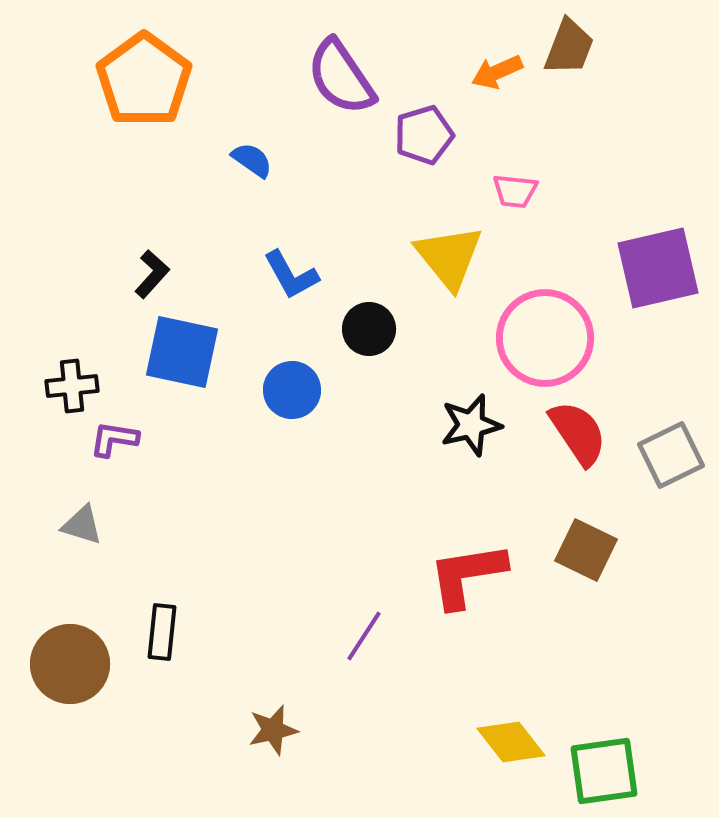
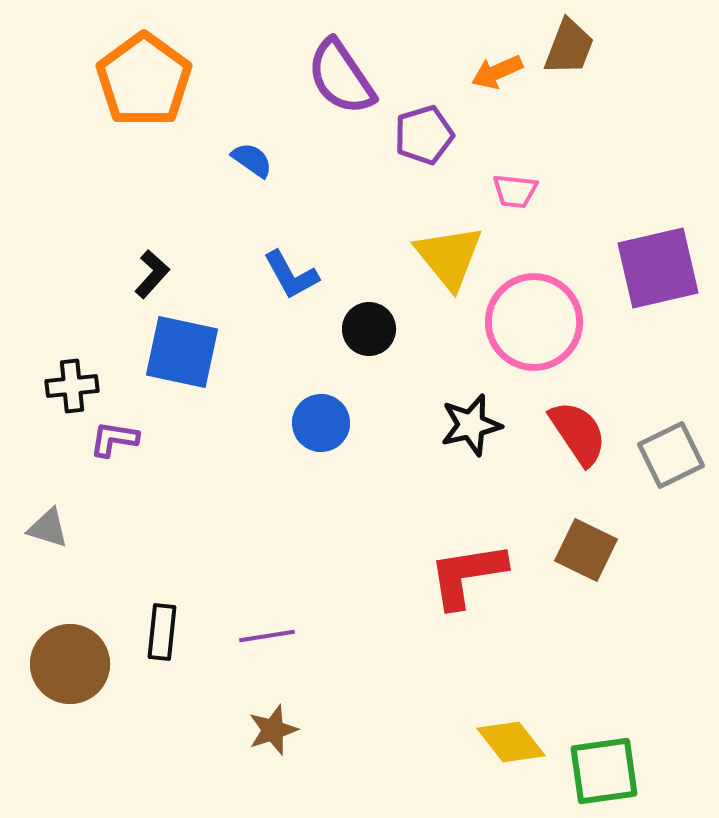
pink circle: moved 11 px left, 16 px up
blue circle: moved 29 px right, 33 px down
gray triangle: moved 34 px left, 3 px down
purple line: moved 97 px left; rotated 48 degrees clockwise
brown star: rotated 6 degrees counterclockwise
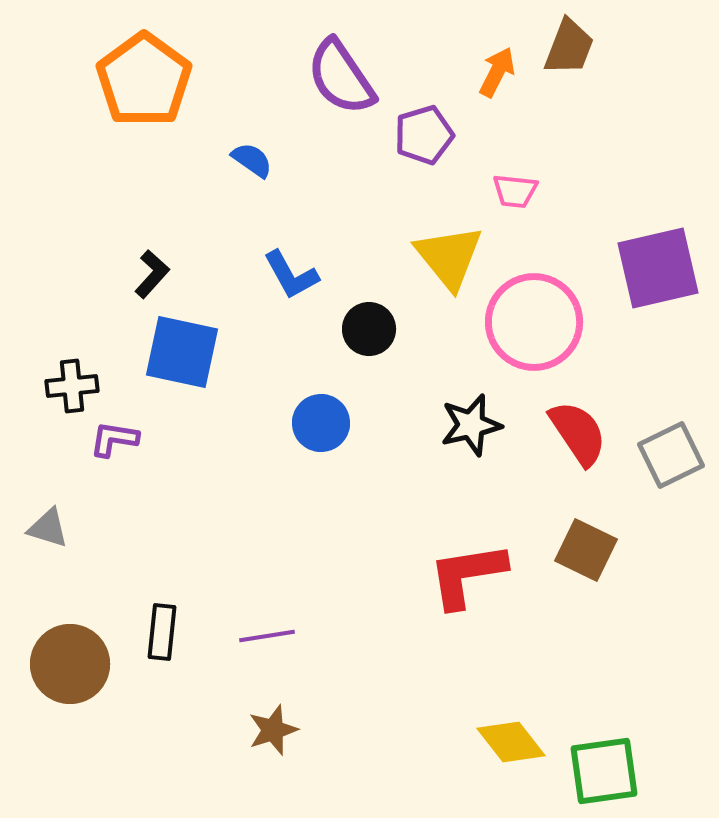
orange arrow: rotated 141 degrees clockwise
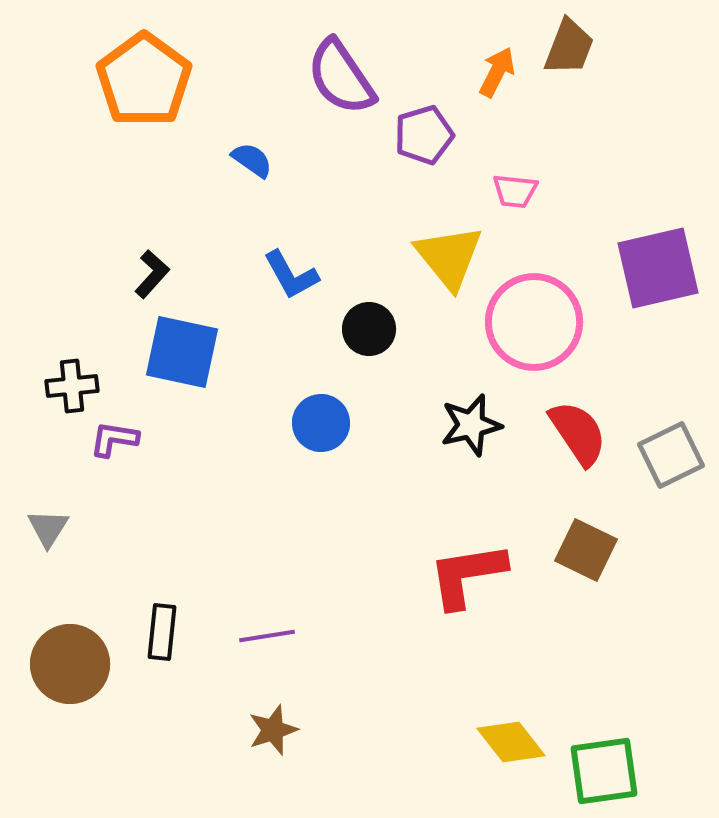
gray triangle: rotated 45 degrees clockwise
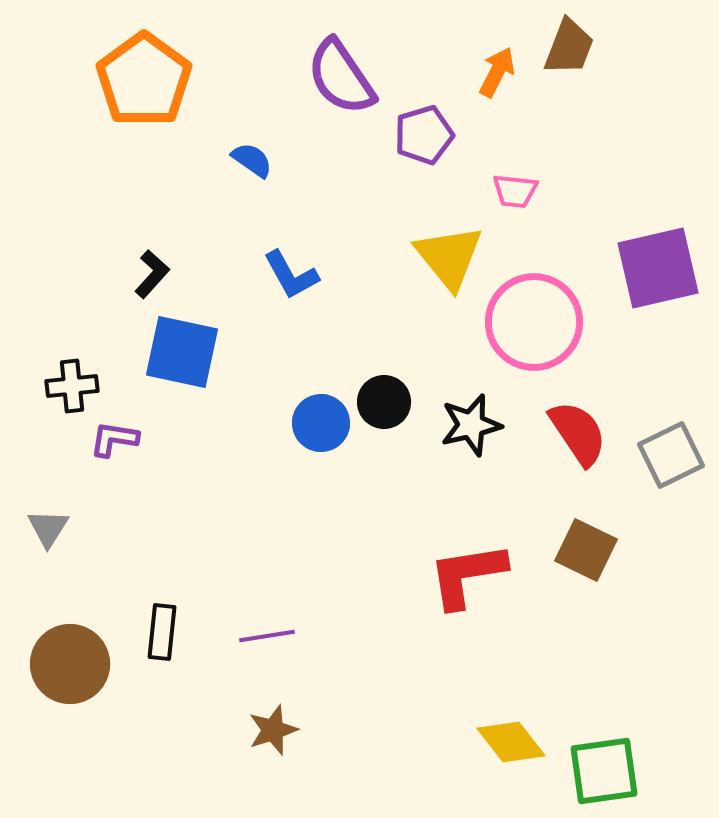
black circle: moved 15 px right, 73 px down
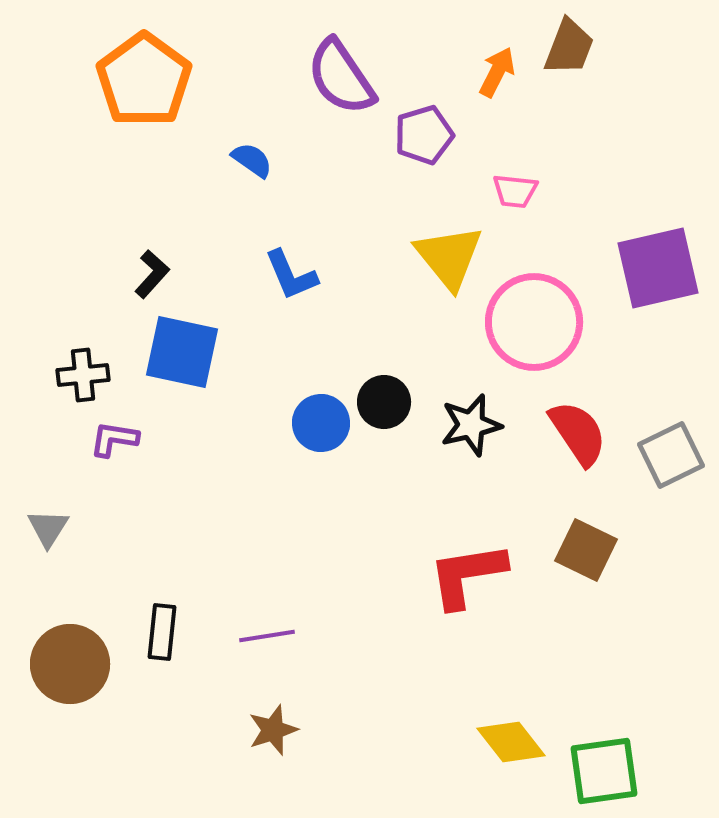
blue L-shape: rotated 6 degrees clockwise
black cross: moved 11 px right, 11 px up
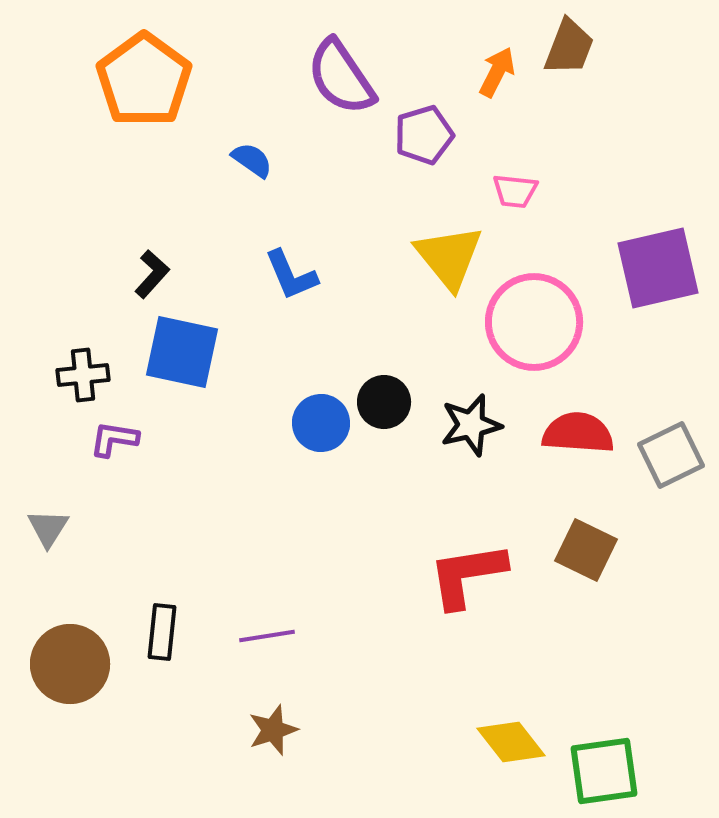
red semicircle: rotated 52 degrees counterclockwise
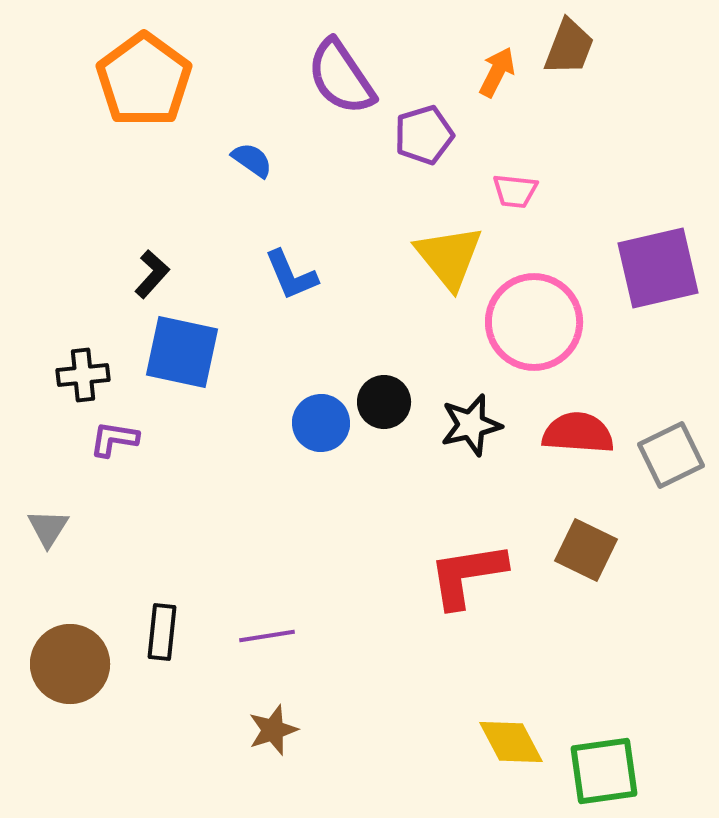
yellow diamond: rotated 10 degrees clockwise
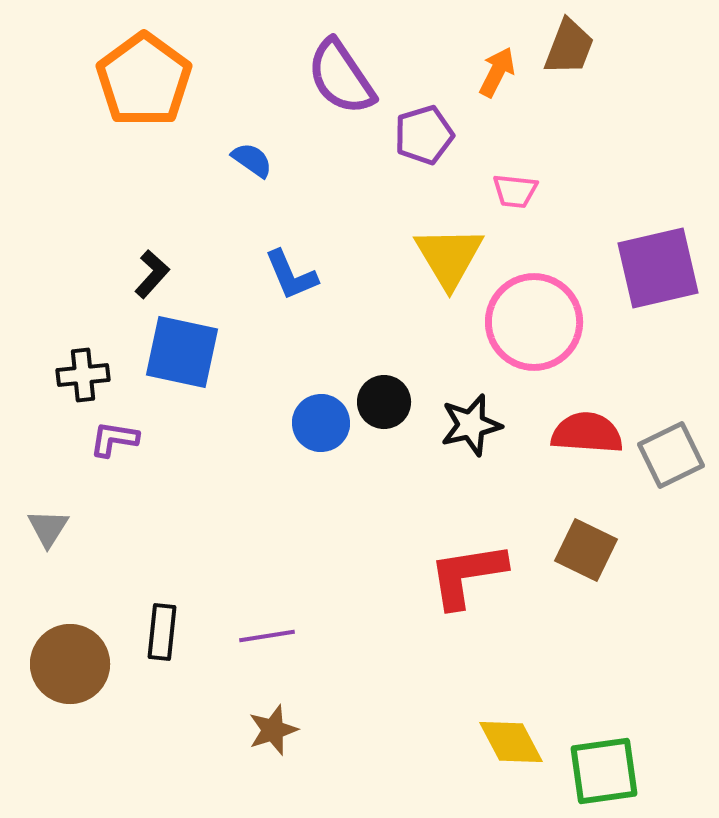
yellow triangle: rotated 8 degrees clockwise
red semicircle: moved 9 px right
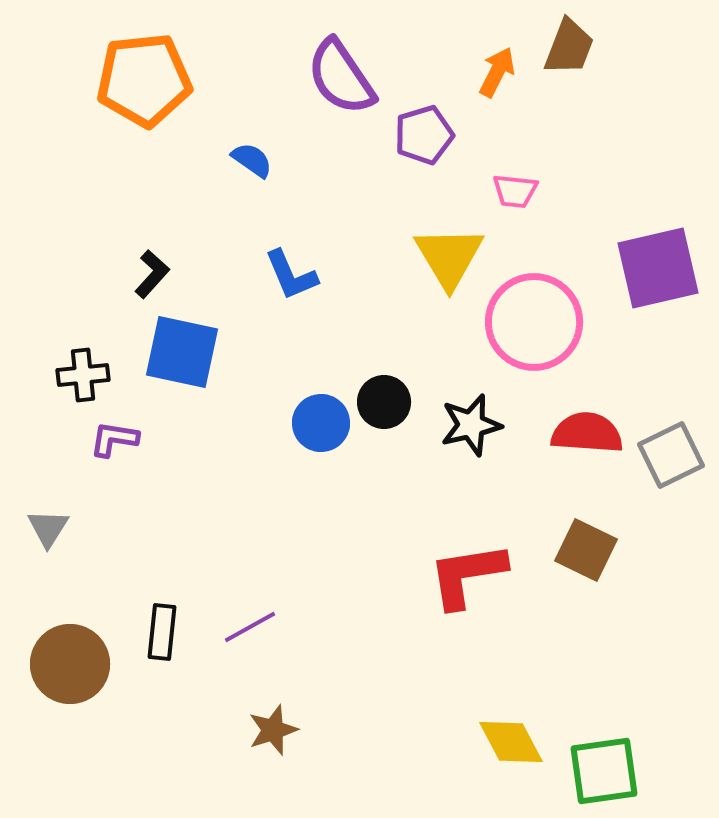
orange pentagon: rotated 30 degrees clockwise
purple line: moved 17 px left, 9 px up; rotated 20 degrees counterclockwise
